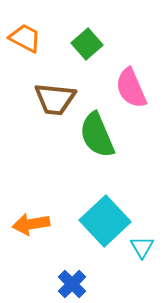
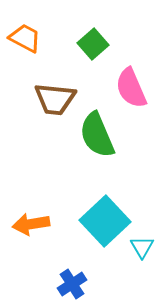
green square: moved 6 px right
blue cross: rotated 12 degrees clockwise
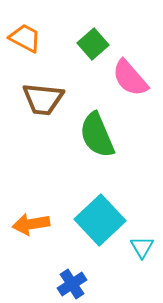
pink semicircle: moved 1 px left, 10 px up; rotated 18 degrees counterclockwise
brown trapezoid: moved 12 px left
cyan square: moved 5 px left, 1 px up
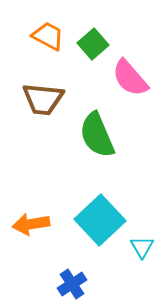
orange trapezoid: moved 23 px right, 2 px up
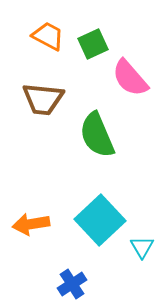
green square: rotated 16 degrees clockwise
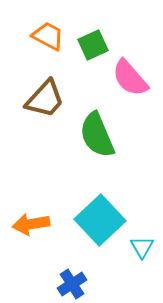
green square: moved 1 px down
brown trapezoid: moved 2 px right; rotated 54 degrees counterclockwise
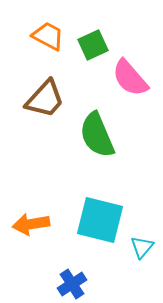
cyan square: rotated 33 degrees counterclockwise
cyan triangle: rotated 10 degrees clockwise
